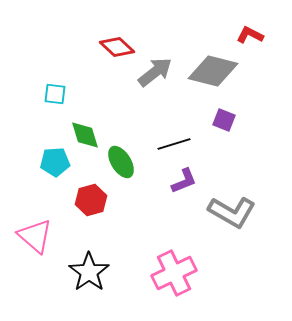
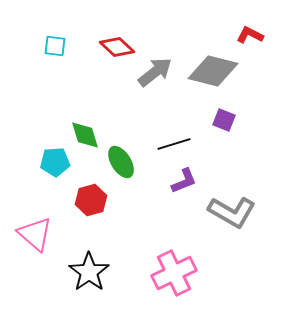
cyan square: moved 48 px up
pink triangle: moved 2 px up
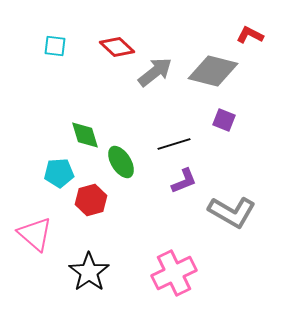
cyan pentagon: moved 4 px right, 11 px down
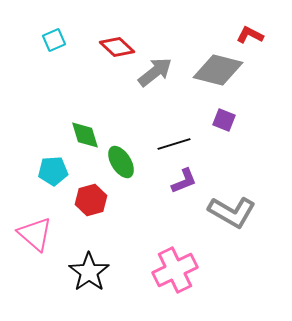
cyan square: moved 1 px left, 6 px up; rotated 30 degrees counterclockwise
gray diamond: moved 5 px right, 1 px up
cyan pentagon: moved 6 px left, 2 px up
pink cross: moved 1 px right, 3 px up
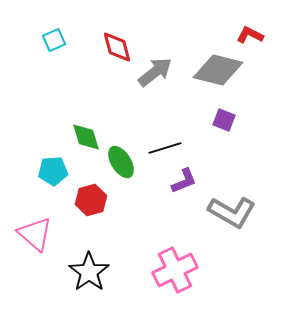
red diamond: rotated 32 degrees clockwise
green diamond: moved 1 px right, 2 px down
black line: moved 9 px left, 4 px down
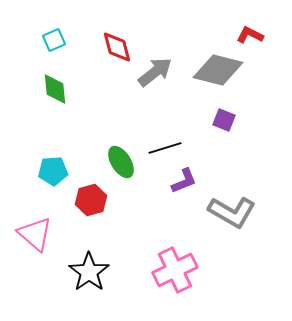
green diamond: moved 31 px left, 48 px up; rotated 12 degrees clockwise
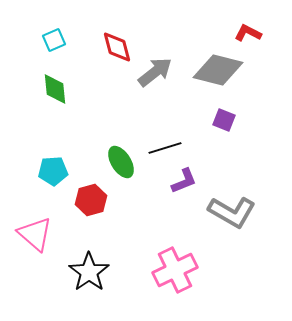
red L-shape: moved 2 px left, 2 px up
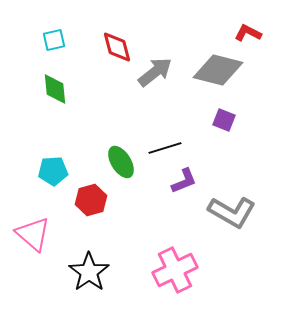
cyan square: rotated 10 degrees clockwise
pink triangle: moved 2 px left
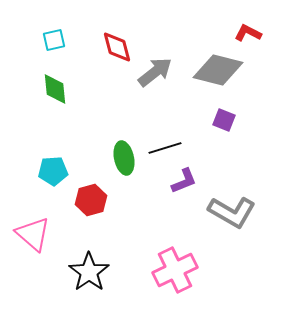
green ellipse: moved 3 px right, 4 px up; rotated 20 degrees clockwise
